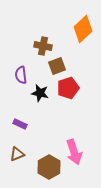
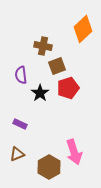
black star: rotated 24 degrees clockwise
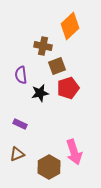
orange diamond: moved 13 px left, 3 px up
black star: rotated 24 degrees clockwise
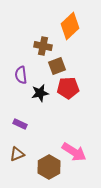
red pentagon: rotated 15 degrees clockwise
pink arrow: rotated 40 degrees counterclockwise
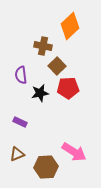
brown square: rotated 24 degrees counterclockwise
purple rectangle: moved 2 px up
brown hexagon: moved 3 px left; rotated 25 degrees clockwise
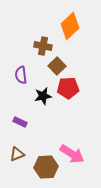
black star: moved 3 px right, 3 px down
pink arrow: moved 2 px left, 2 px down
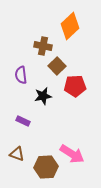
red pentagon: moved 7 px right, 2 px up
purple rectangle: moved 3 px right, 1 px up
brown triangle: rotated 42 degrees clockwise
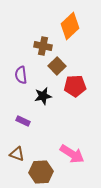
brown hexagon: moved 5 px left, 5 px down
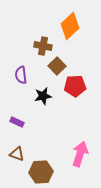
purple rectangle: moved 6 px left, 1 px down
pink arrow: moved 8 px right; rotated 105 degrees counterclockwise
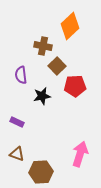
black star: moved 1 px left
